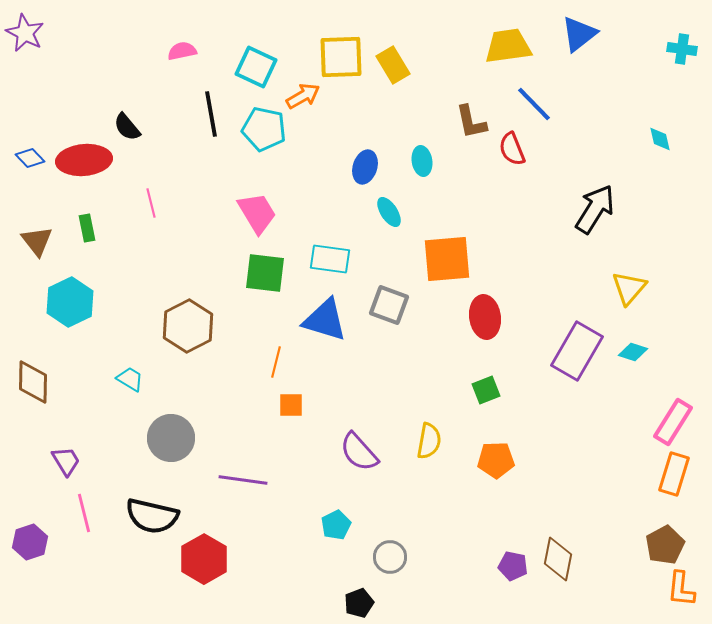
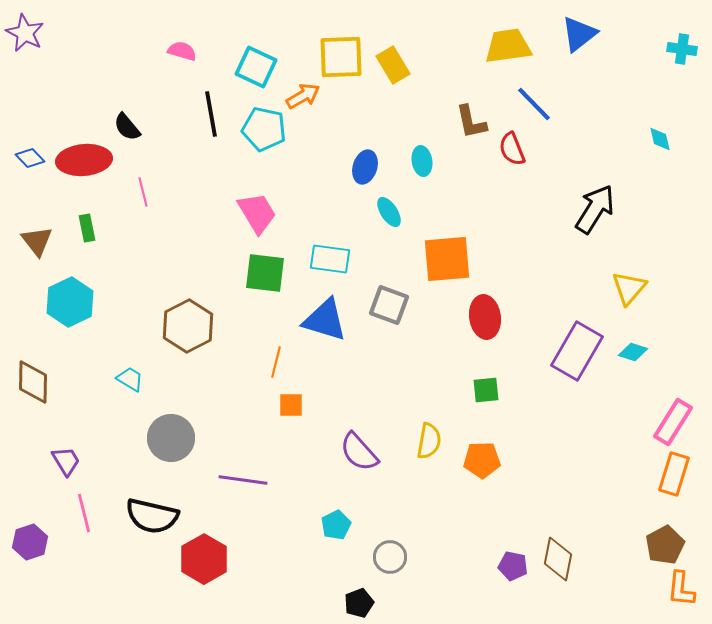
pink semicircle at (182, 51): rotated 28 degrees clockwise
pink line at (151, 203): moved 8 px left, 11 px up
green square at (486, 390): rotated 16 degrees clockwise
orange pentagon at (496, 460): moved 14 px left
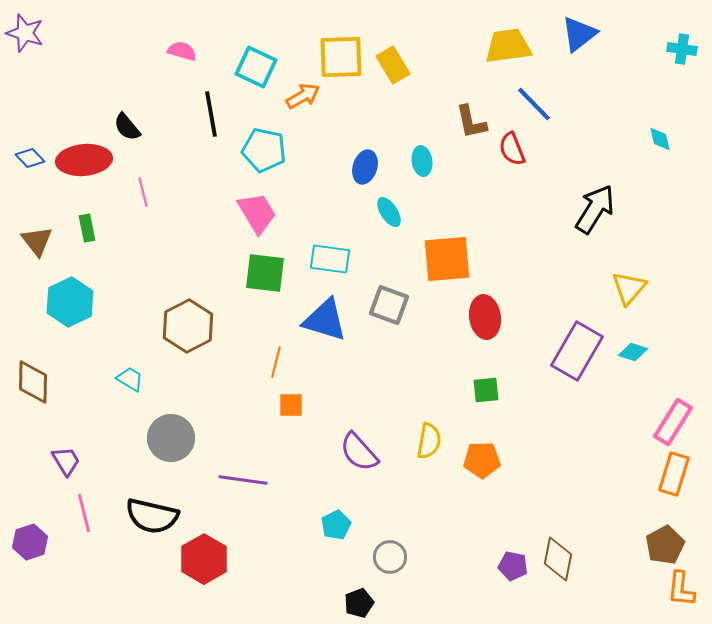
purple star at (25, 33): rotated 9 degrees counterclockwise
cyan pentagon at (264, 129): moved 21 px down
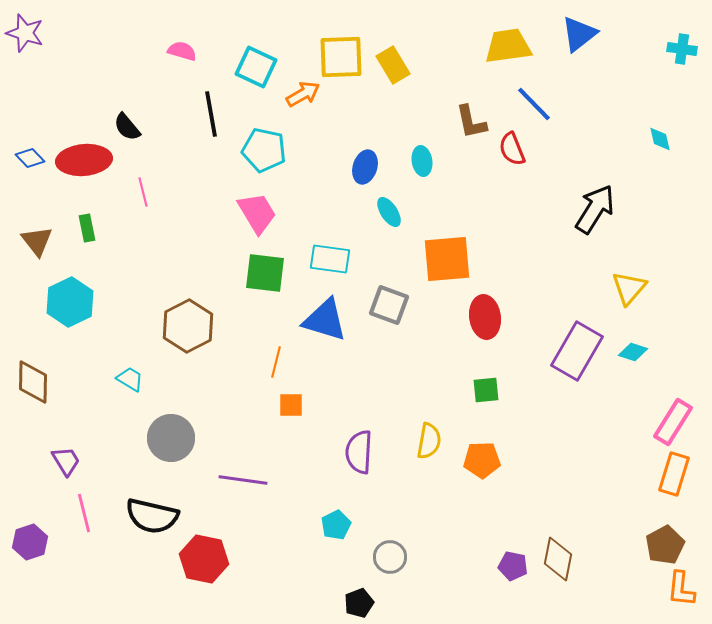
orange arrow at (303, 96): moved 2 px up
purple semicircle at (359, 452): rotated 45 degrees clockwise
red hexagon at (204, 559): rotated 18 degrees counterclockwise
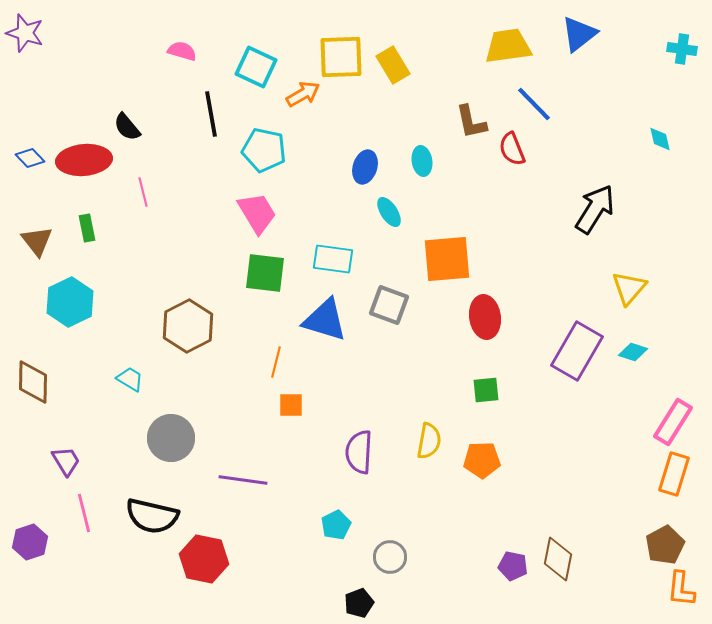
cyan rectangle at (330, 259): moved 3 px right
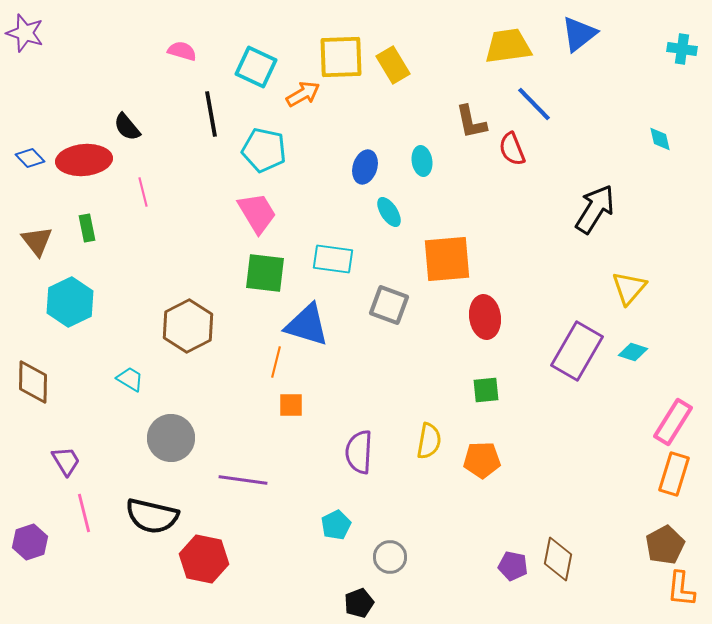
blue triangle at (325, 320): moved 18 px left, 5 px down
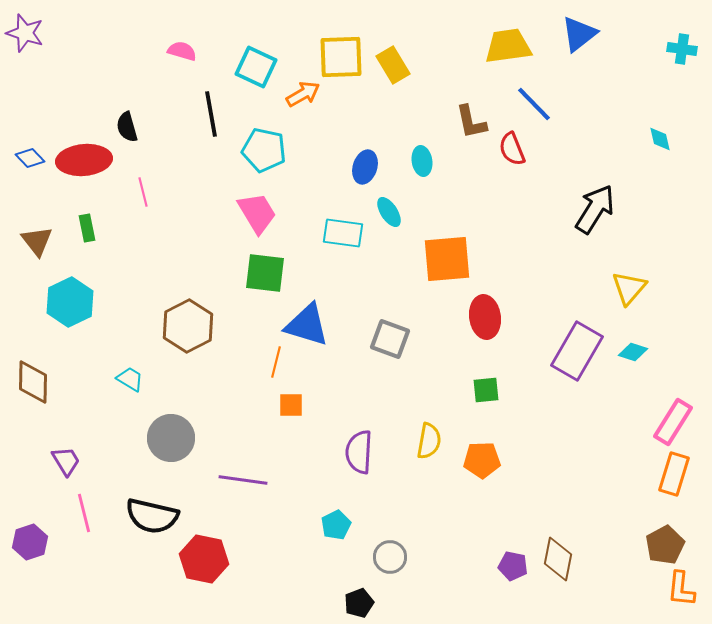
black semicircle at (127, 127): rotated 24 degrees clockwise
cyan rectangle at (333, 259): moved 10 px right, 26 px up
gray square at (389, 305): moved 1 px right, 34 px down
